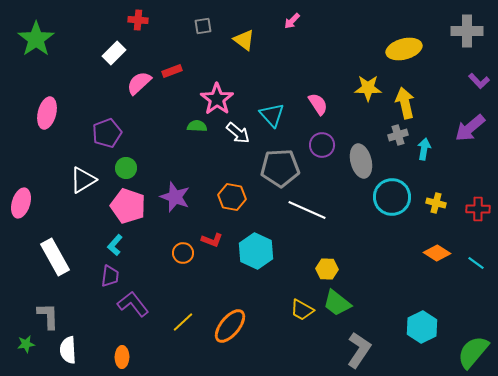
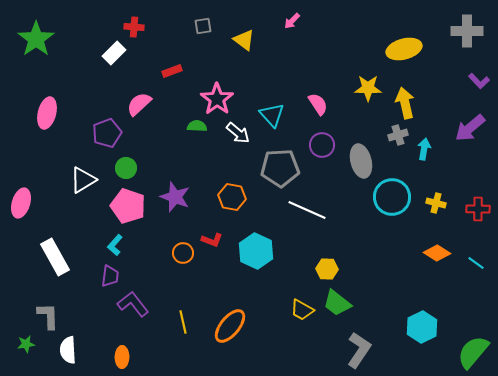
red cross at (138, 20): moved 4 px left, 7 px down
pink semicircle at (139, 83): moved 21 px down
yellow line at (183, 322): rotated 60 degrees counterclockwise
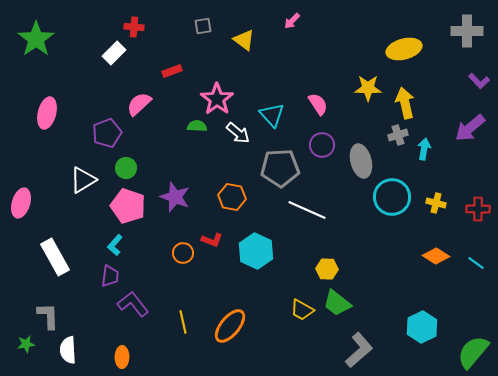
orange diamond at (437, 253): moved 1 px left, 3 px down
gray L-shape at (359, 350): rotated 15 degrees clockwise
